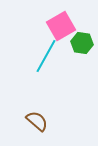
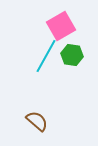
green hexagon: moved 10 px left, 12 px down
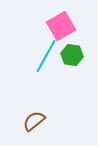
brown semicircle: moved 3 px left; rotated 80 degrees counterclockwise
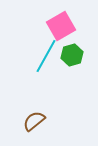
green hexagon: rotated 25 degrees counterclockwise
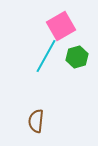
green hexagon: moved 5 px right, 2 px down
brown semicircle: moved 2 px right; rotated 45 degrees counterclockwise
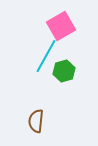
green hexagon: moved 13 px left, 14 px down
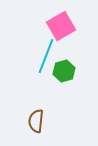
cyan line: rotated 8 degrees counterclockwise
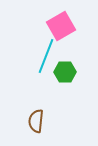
green hexagon: moved 1 px right, 1 px down; rotated 15 degrees clockwise
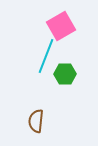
green hexagon: moved 2 px down
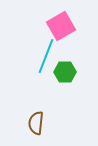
green hexagon: moved 2 px up
brown semicircle: moved 2 px down
